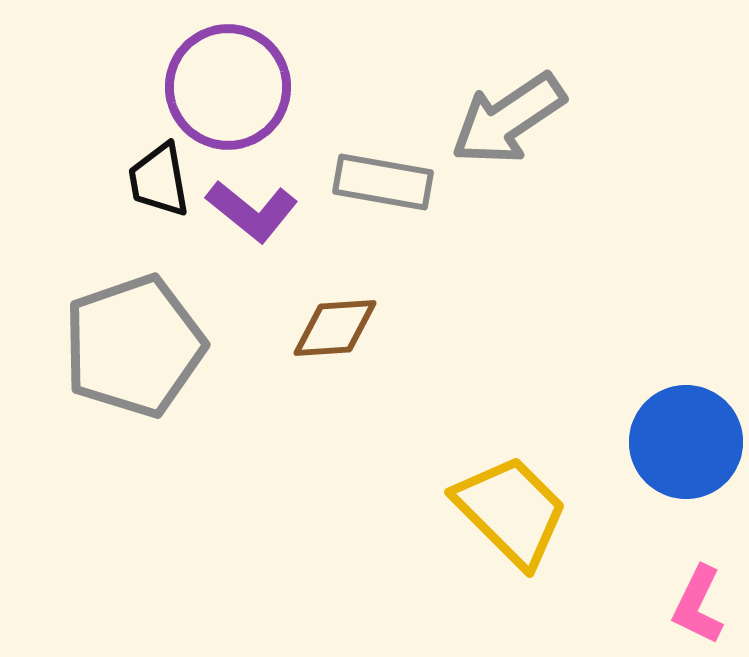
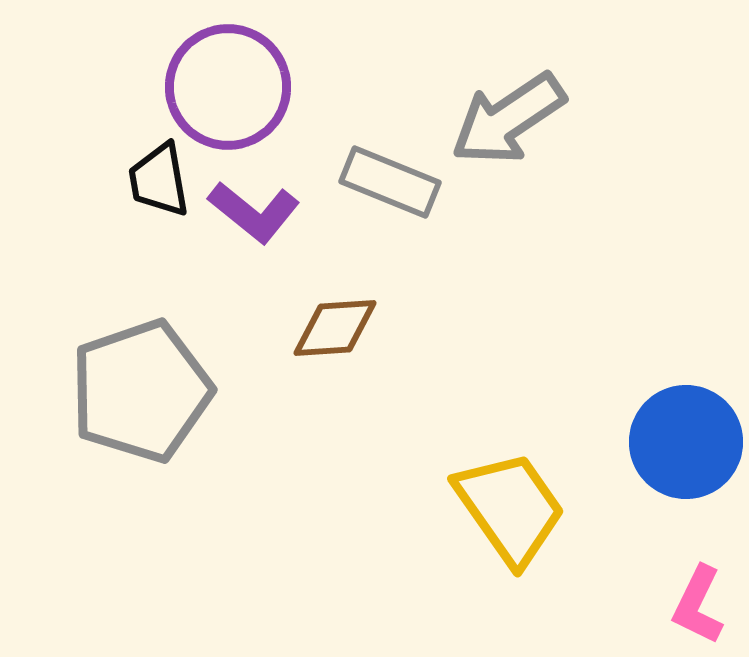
gray rectangle: moved 7 px right; rotated 12 degrees clockwise
purple L-shape: moved 2 px right, 1 px down
gray pentagon: moved 7 px right, 45 px down
yellow trapezoid: moved 1 px left, 3 px up; rotated 10 degrees clockwise
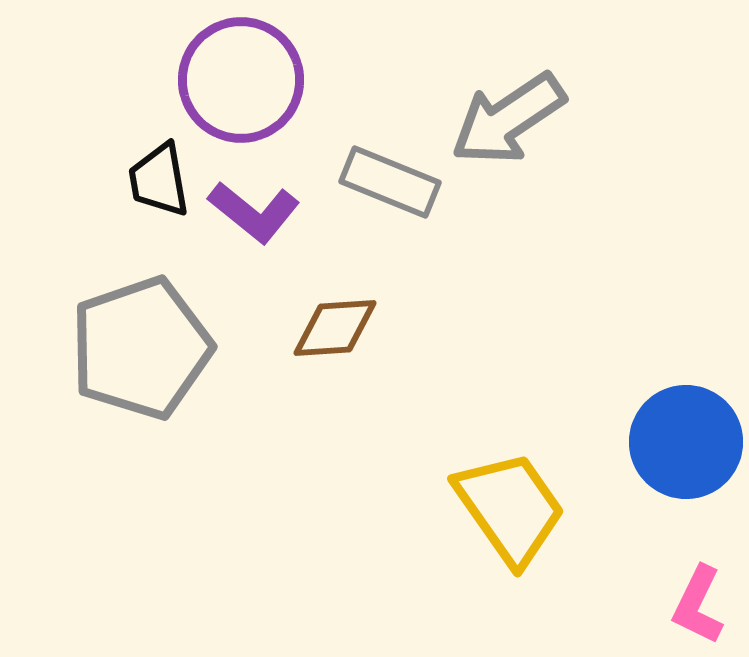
purple circle: moved 13 px right, 7 px up
gray pentagon: moved 43 px up
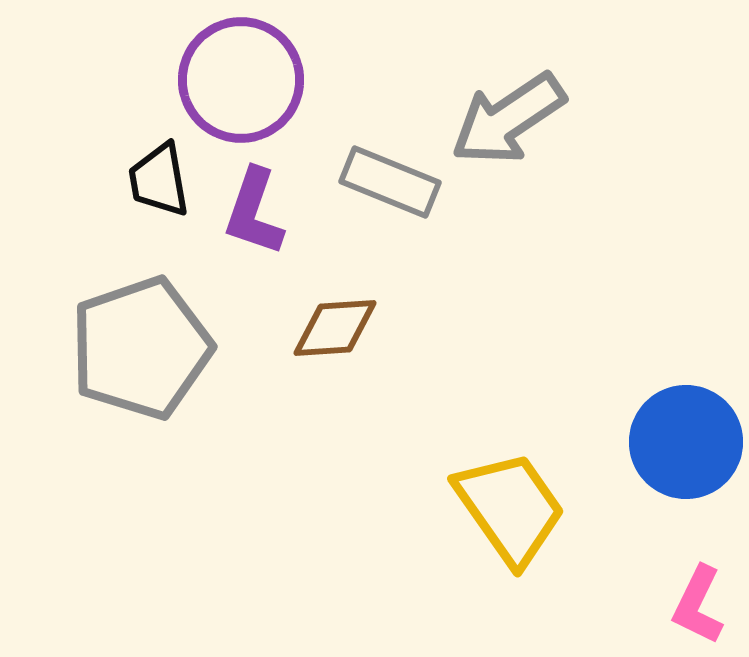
purple L-shape: rotated 70 degrees clockwise
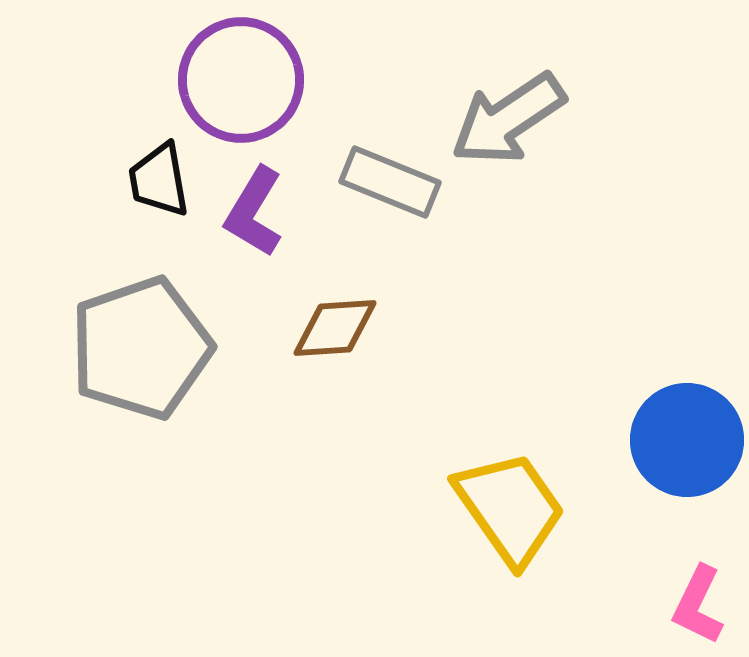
purple L-shape: rotated 12 degrees clockwise
blue circle: moved 1 px right, 2 px up
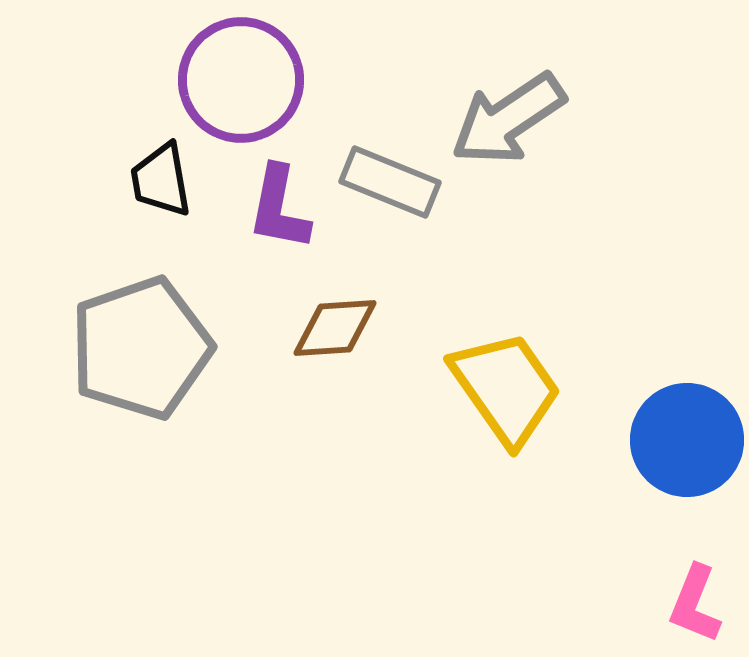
black trapezoid: moved 2 px right
purple L-shape: moved 25 px right, 4 px up; rotated 20 degrees counterclockwise
yellow trapezoid: moved 4 px left, 120 px up
pink L-shape: moved 3 px left, 1 px up; rotated 4 degrees counterclockwise
